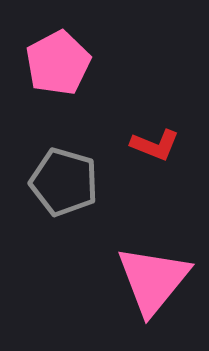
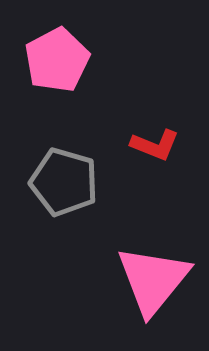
pink pentagon: moved 1 px left, 3 px up
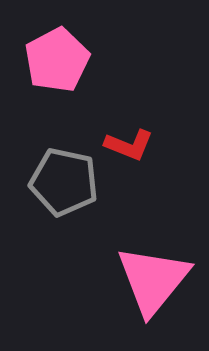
red L-shape: moved 26 px left
gray pentagon: rotated 4 degrees counterclockwise
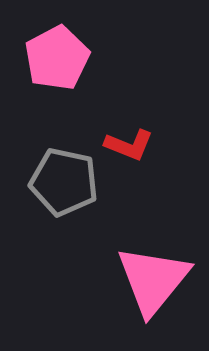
pink pentagon: moved 2 px up
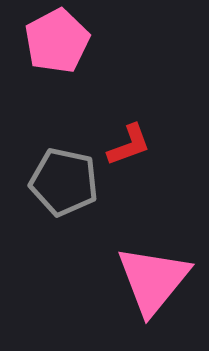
pink pentagon: moved 17 px up
red L-shape: rotated 42 degrees counterclockwise
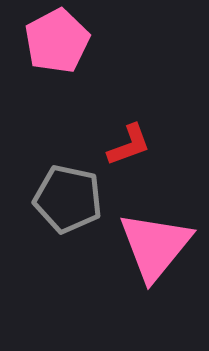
gray pentagon: moved 4 px right, 17 px down
pink triangle: moved 2 px right, 34 px up
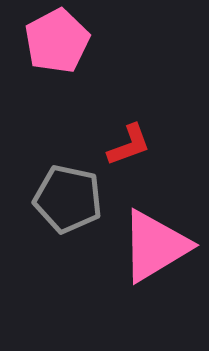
pink triangle: rotated 20 degrees clockwise
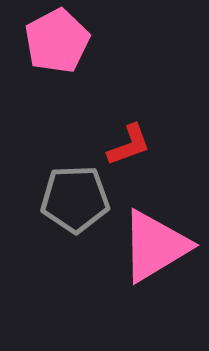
gray pentagon: moved 7 px right; rotated 14 degrees counterclockwise
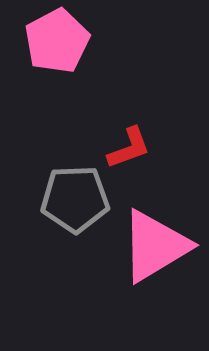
red L-shape: moved 3 px down
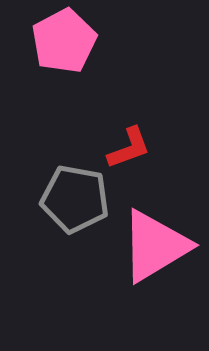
pink pentagon: moved 7 px right
gray pentagon: rotated 12 degrees clockwise
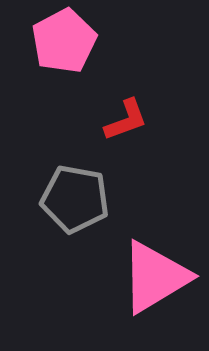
red L-shape: moved 3 px left, 28 px up
pink triangle: moved 31 px down
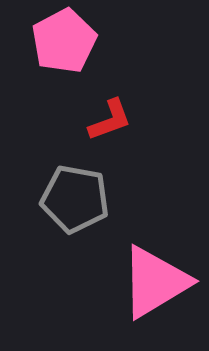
red L-shape: moved 16 px left
pink triangle: moved 5 px down
